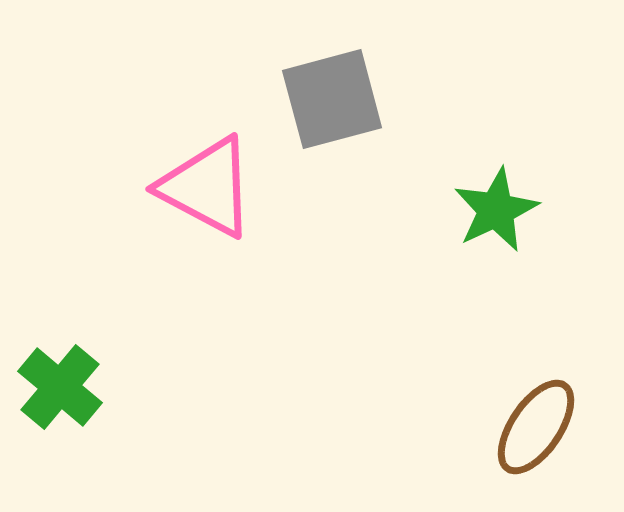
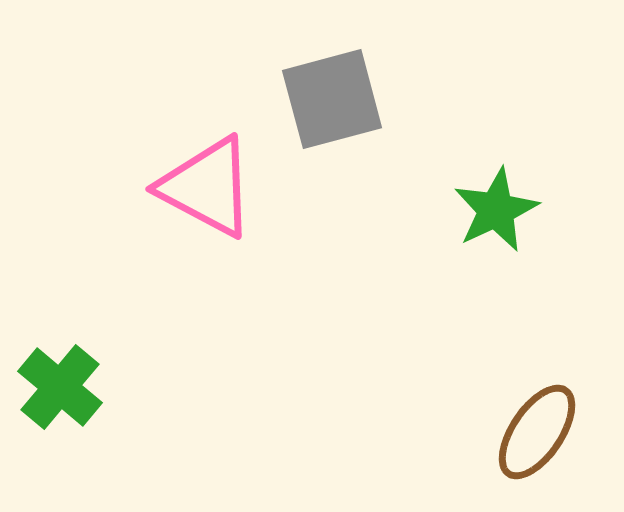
brown ellipse: moved 1 px right, 5 px down
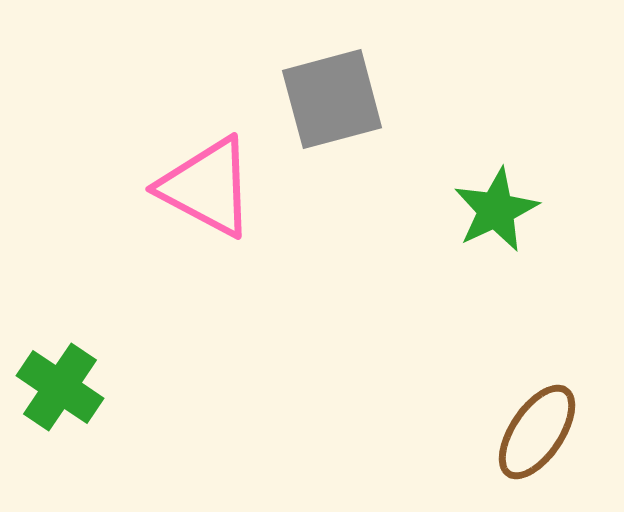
green cross: rotated 6 degrees counterclockwise
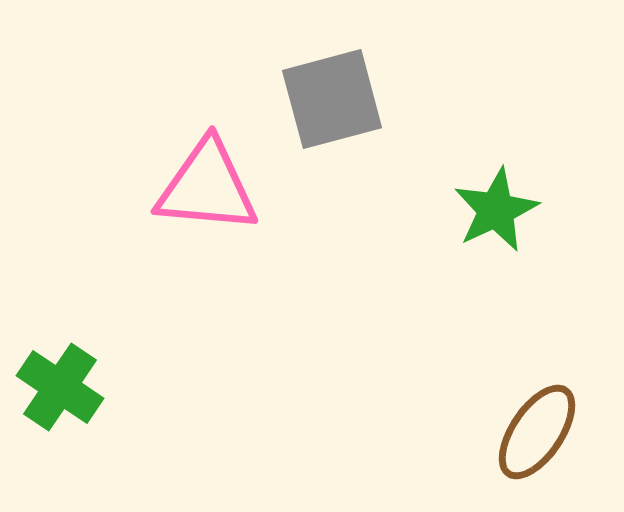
pink triangle: rotated 23 degrees counterclockwise
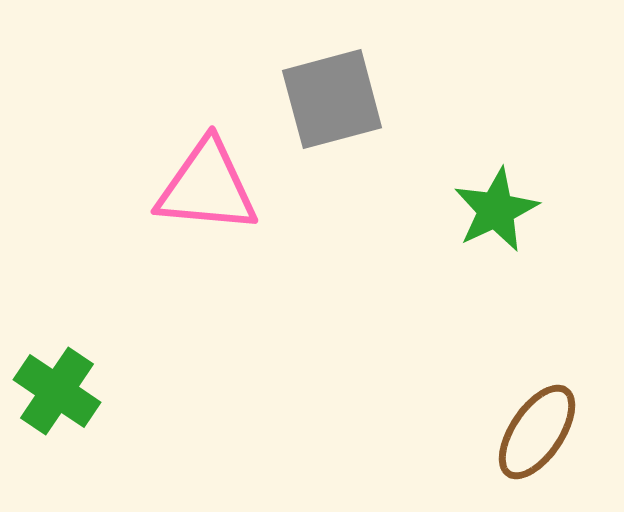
green cross: moved 3 px left, 4 px down
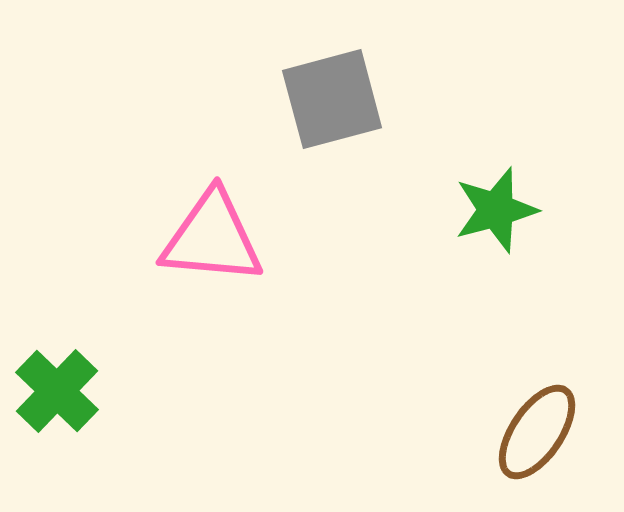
pink triangle: moved 5 px right, 51 px down
green star: rotated 10 degrees clockwise
green cross: rotated 10 degrees clockwise
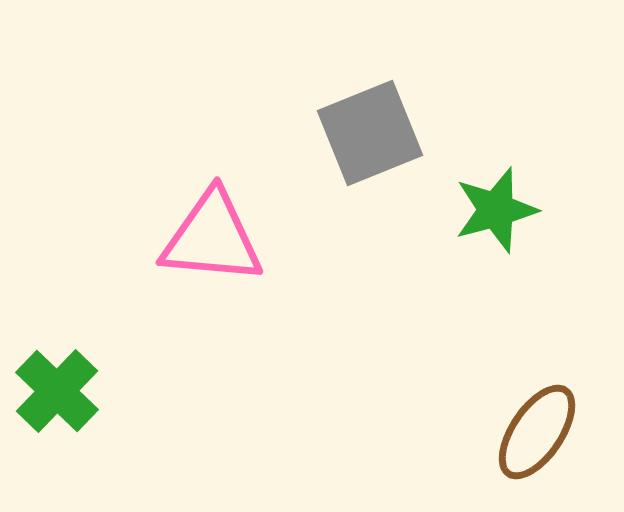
gray square: moved 38 px right, 34 px down; rotated 7 degrees counterclockwise
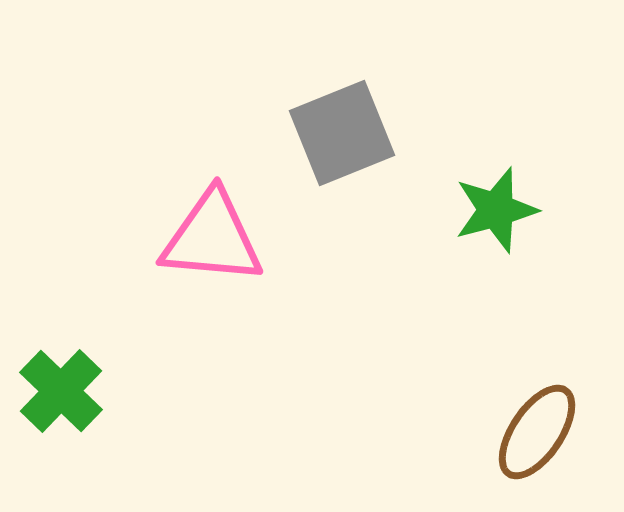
gray square: moved 28 px left
green cross: moved 4 px right
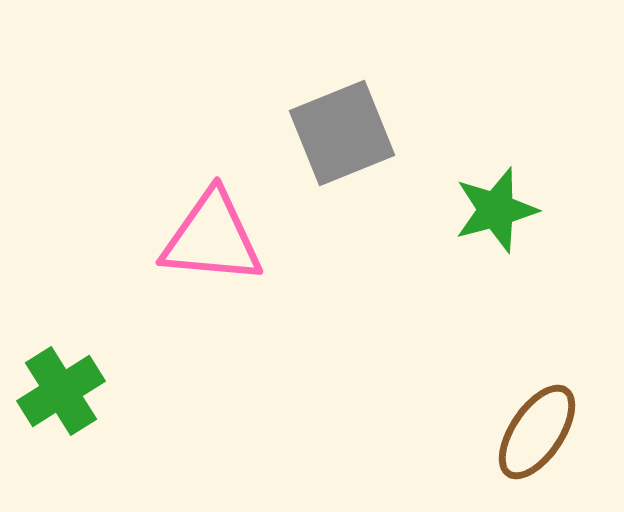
green cross: rotated 14 degrees clockwise
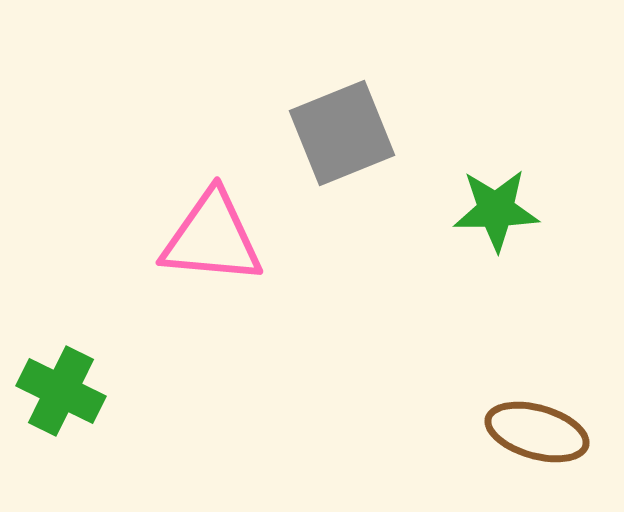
green star: rotated 14 degrees clockwise
green cross: rotated 32 degrees counterclockwise
brown ellipse: rotated 72 degrees clockwise
